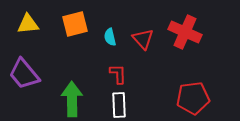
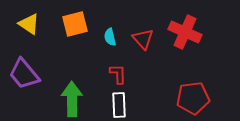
yellow triangle: moved 1 px right; rotated 40 degrees clockwise
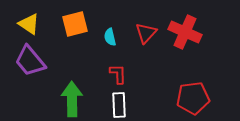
red triangle: moved 3 px right, 6 px up; rotated 25 degrees clockwise
purple trapezoid: moved 6 px right, 13 px up
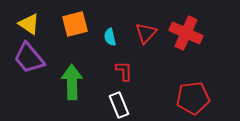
red cross: moved 1 px right, 1 px down
purple trapezoid: moved 1 px left, 3 px up
red L-shape: moved 6 px right, 3 px up
green arrow: moved 17 px up
white rectangle: rotated 20 degrees counterclockwise
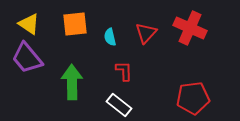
orange square: rotated 8 degrees clockwise
red cross: moved 4 px right, 5 px up
purple trapezoid: moved 2 px left
white rectangle: rotated 30 degrees counterclockwise
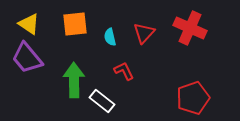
red triangle: moved 2 px left
red L-shape: rotated 25 degrees counterclockwise
green arrow: moved 2 px right, 2 px up
red pentagon: rotated 12 degrees counterclockwise
white rectangle: moved 17 px left, 4 px up
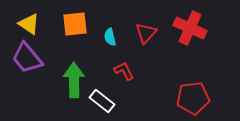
red triangle: moved 2 px right
red pentagon: rotated 12 degrees clockwise
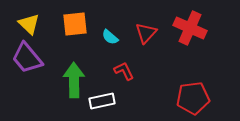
yellow triangle: rotated 10 degrees clockwise
cyan semicircle: rotated 36 degrees counterclockwise
white rectangle: rotated 50 degrees counterclockwise
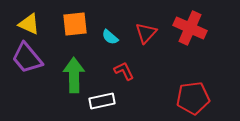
yellow triangle: rotated 20 degrees counterclockwise
green arrow: moved 5 px up
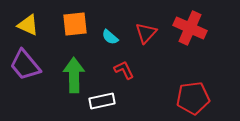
yellow triangle: moved 1 px left, 1 px down
purple trapezoid: moved 2 px left, 7 px down
red L-shape: moved 1 px up
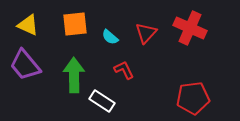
white rectangle: rotated 45 degrees clockwise
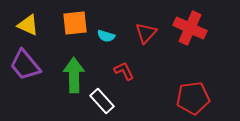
orange square: moved 1 px up
cyan semicircle: moved 4 px left, 1 px up; rotated 24 degrees counterclockwise
red L-shape: moved 1 px down
white rectangle: rotated 15 degrees clockwise
